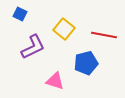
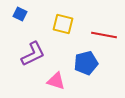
yellow square: moved 1 px left, 5 px up; rotated 25 degrees counterclockwise
purple L-shape: moved 7 px down
pink triangle: moved 1 px right
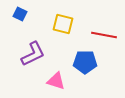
blue pentagon: moved 1 px left, 1 px up; rotated 15 degrees clockwise
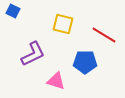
blue square: moved 7 px left, 3 px up
red line: rotated 20 degrees clockwise
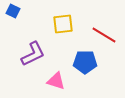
yellow square: rotated 20 degrees counterclockwise
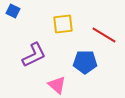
purple L-shape: moved 1 px right, 1 px down
pink triangle: moved 1 px right, 4 px down; rotated 24 degrees clockwise
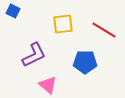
red line: moved 5 px up
pink triangle: moved 9 px left
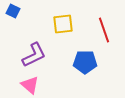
red line: rotated 40 degrees clockwise
pink triangle: moved 18 px left
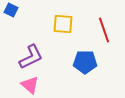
blue square: moved 2 px left, 1 px up
yellow square: rotated 10 degrees clockwise
purple L-shape: moved 3 px left, 2 px down
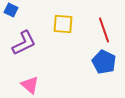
purple L-shape: moved 7 px left, 14 px up
blue pentagon: moved 19 px right; rotated 25 degrees clockwise
